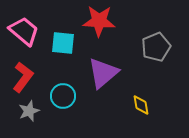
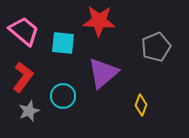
yellow diamond: rotated 30 degrees clockwise
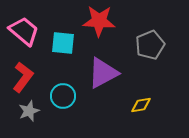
gray pentagon: moved 6 px left, 2 px up
purple triangle: rotated 12 degrees clockwise
yellow diamond: rotated 60 degrees clockwise
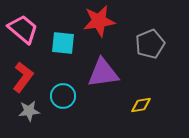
red star: rotated 12 degrees counterclockwise
pink trapezoid: moved 1 px left, 2 px up
gray pentagon: moved 1 px up
purple triangle: rotated 20 degrees clockwise
gray star: rotated 15 degrees clockwise
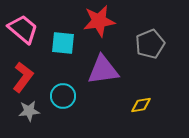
purple triangle: moved 3 px up
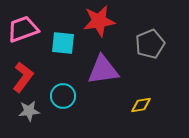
pink trapezoid: rotated 60 degrees counterclockwise
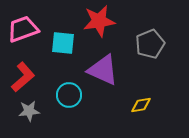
purple triangle: rotated 32 degrees clockwise
red L-shape: rotated 12 degrees clockwise
cyan circle: moved 6 px right, 1 px up
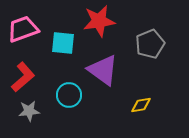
purple triangle: rotated 12 degrees clockwise
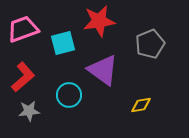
cyan square: rotated 20 degrees counterclockwise
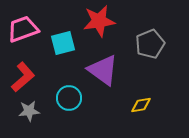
cyan circle: moved 3 px down
